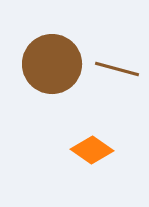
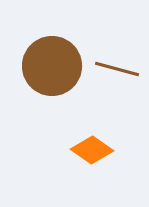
brown circle: moved 2 px down
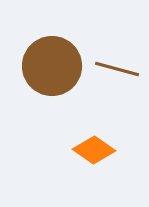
orange diamond: moved 2 px right
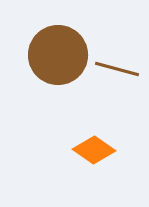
brown circle: moved 6 px right, 11 px up
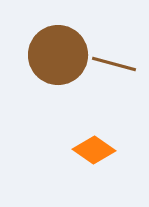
brown line: moved 3 px left, 5 px up
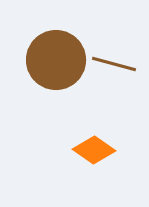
brown circle: moved 2 px left, 5 px down
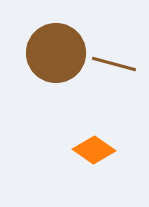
brown circle: moved 7 px up
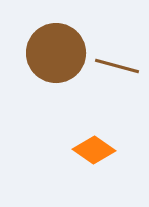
brown line: moved 3 px right, 2 px down
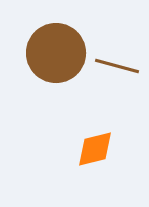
orange diamond: moved 1 px right, 1 px up; rotated 48 degrees counterclockwise
